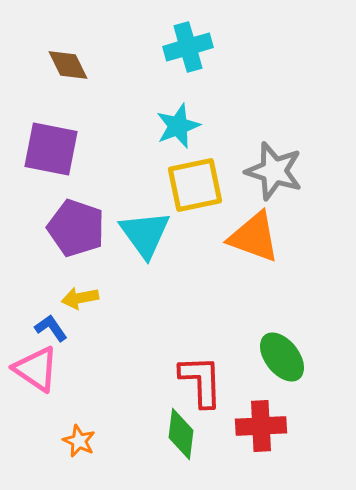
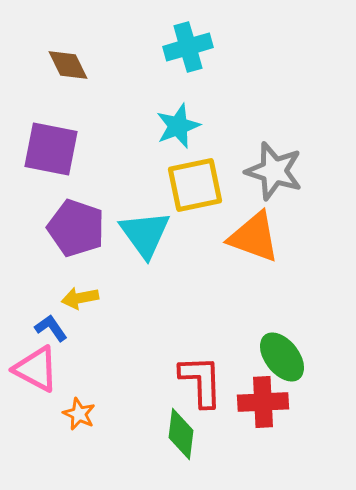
pink triangle: rotated 6 degrees counterclockwise
red cross: moved 2 px right, 24 px up
orange star: moved 27 px up
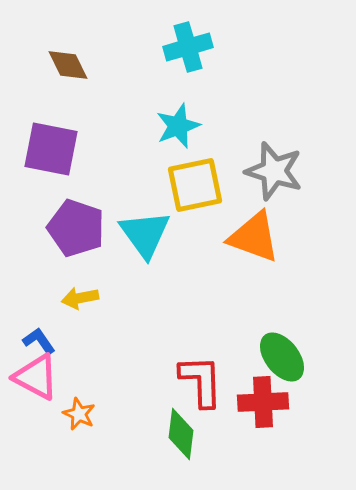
blue L-shape: moved 12 px left, 13 px down
pink triangle: moved 8 px down
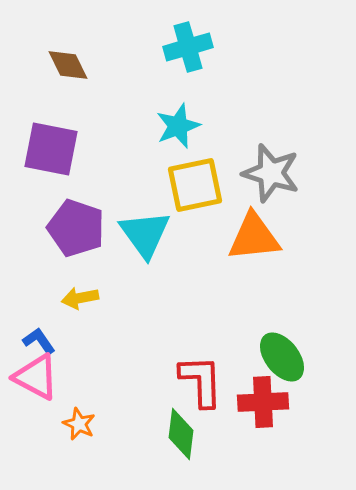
gray star: moved 3 px left, 2 px down
orange triangle: rotated 26 degrees counterclockwise
orange star: moved 10 px down
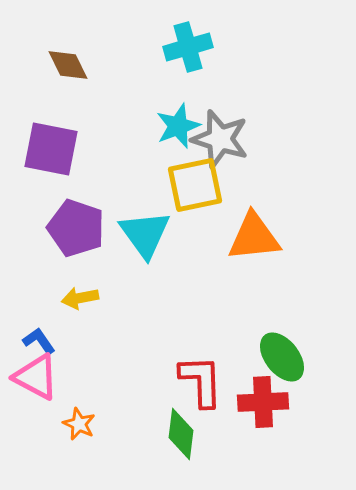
gray star: moved 51 px left, 34 px up
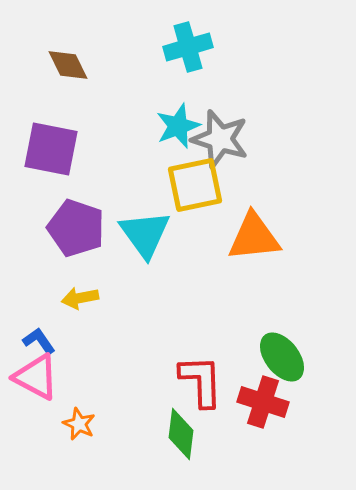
red cross: rotated 21 degrees clockwise
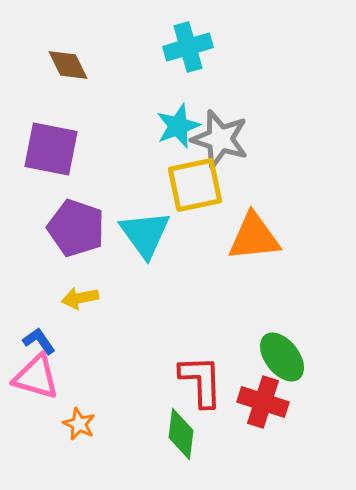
pink triangle: rotated 12 degrees counterclockwise
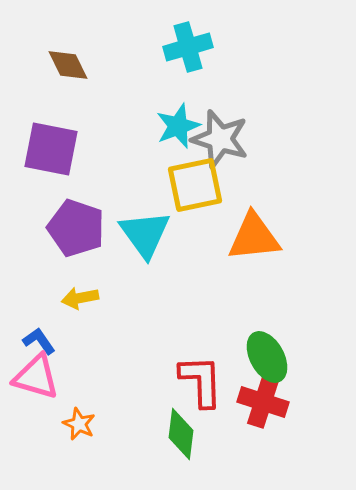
green ellipse: moved 15 px left; rotated 9 degrees clockwise
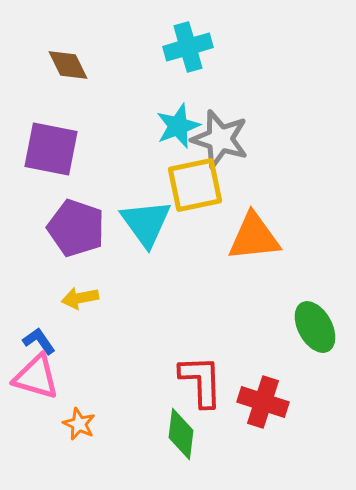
cyan triangle: moved 1 px right, 11 px up
green ellipse: moved 48 px right, 30 px up
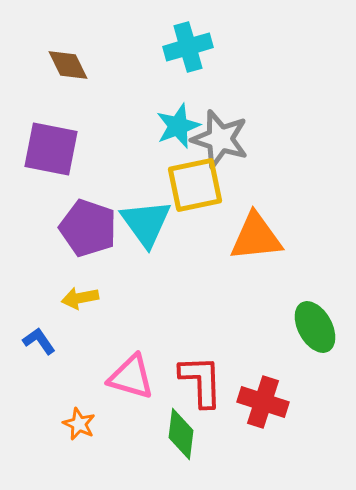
purple pentagon: moved 12 px right
orange triangle: moved 2 px right
pink triangle: moved 95 px right
